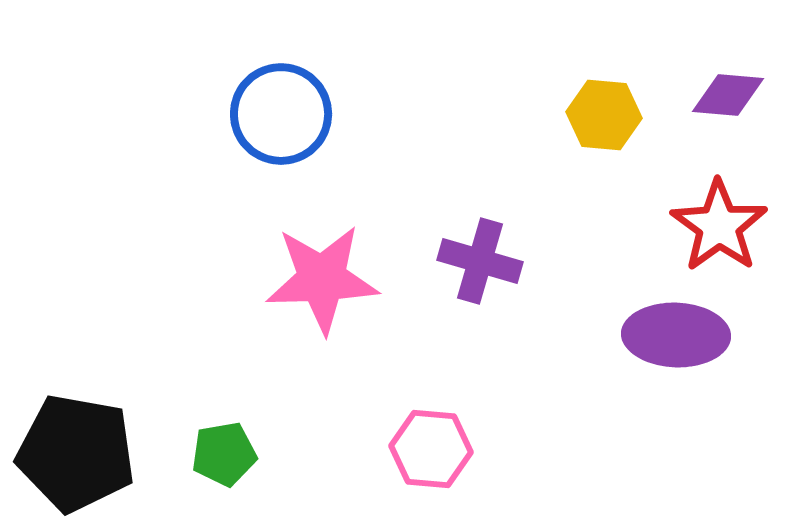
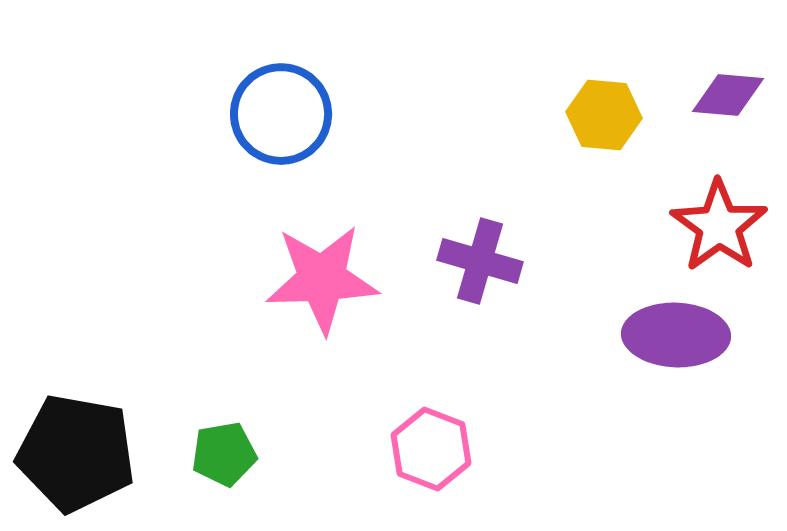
pink hexagon: rotated 16 degrees clockwise
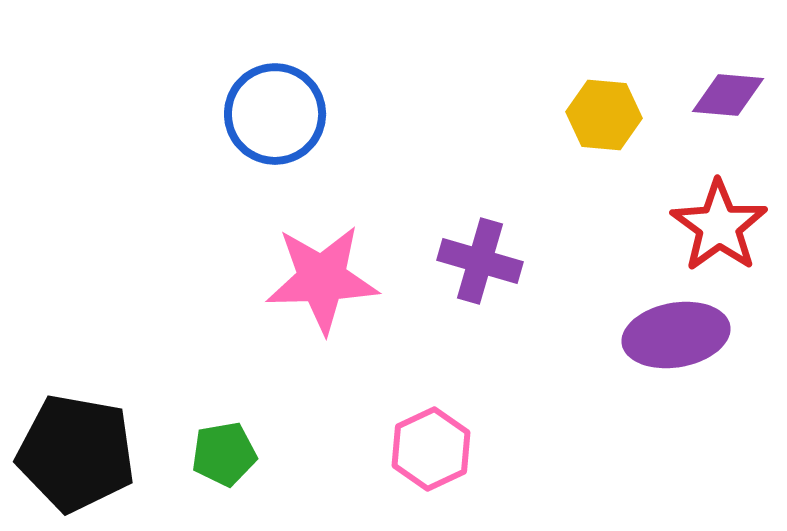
blue circle: moved 6 px left
purple ellipse: rotated 12 degrees counterclockwise
pink hexagon: rotated 14 degrees clockwise
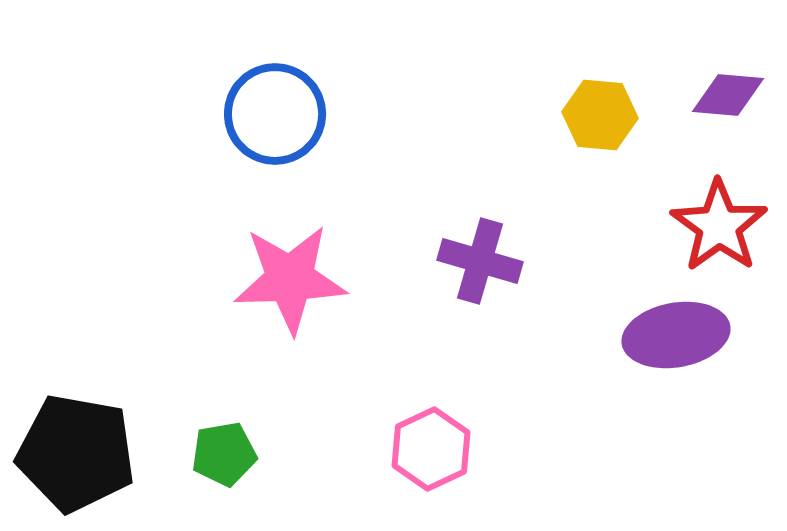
yellow hexagon: moved 4 px left
pink star: moved 32 px left
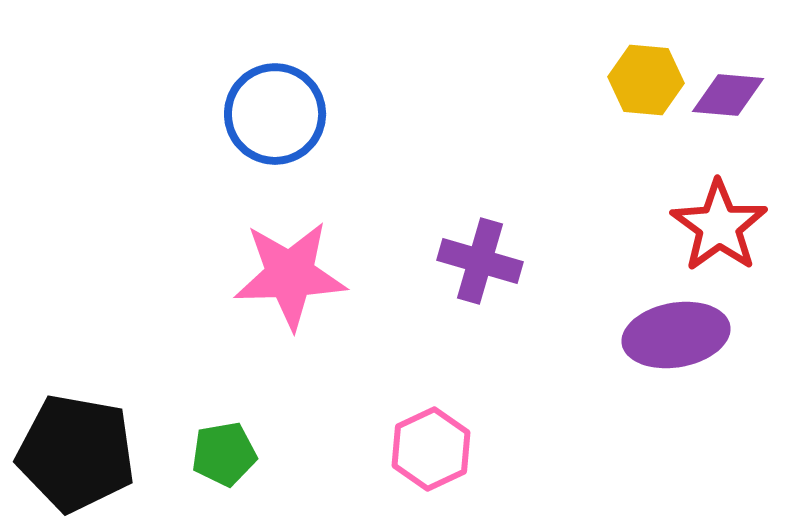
yellow hexagon: moved 46 px right, 35 px up
pink star: moved 4 px up
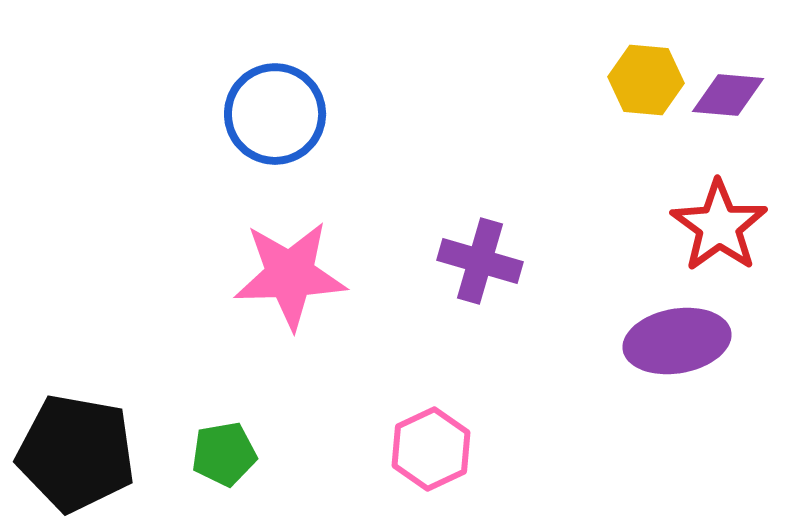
purple ellipse: moved 1 px right, 6 px down
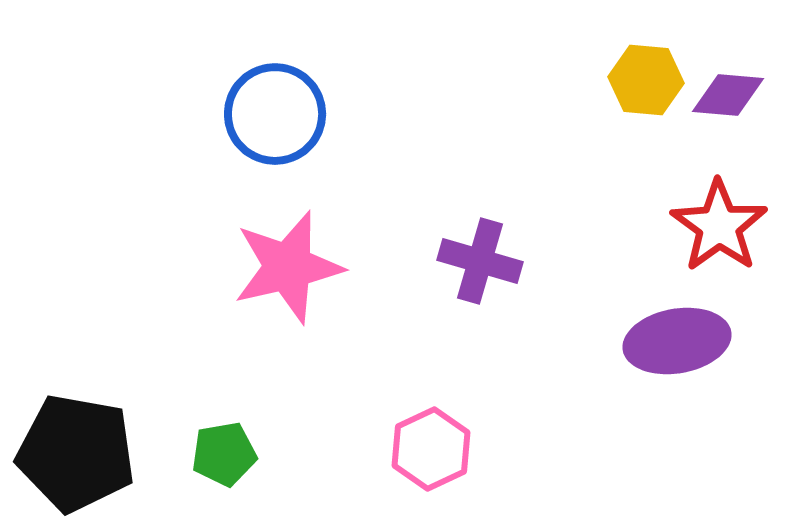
pink star: moved 2 px left, 8 px up; rotated 11 degrees counterclockwise
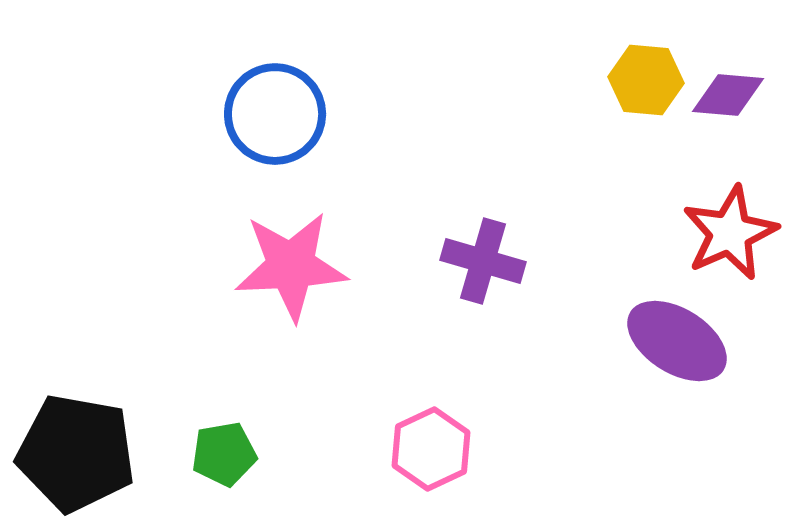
red star: moved 11 px right, 7 px down; rotated 12 degrees clockwise
purple cross: moved 3 px right
pink star: moved 3 px right, 1 px up; rotated 10 degrees clockwise
purple ellipse: rotated 42 degrees clockwise
